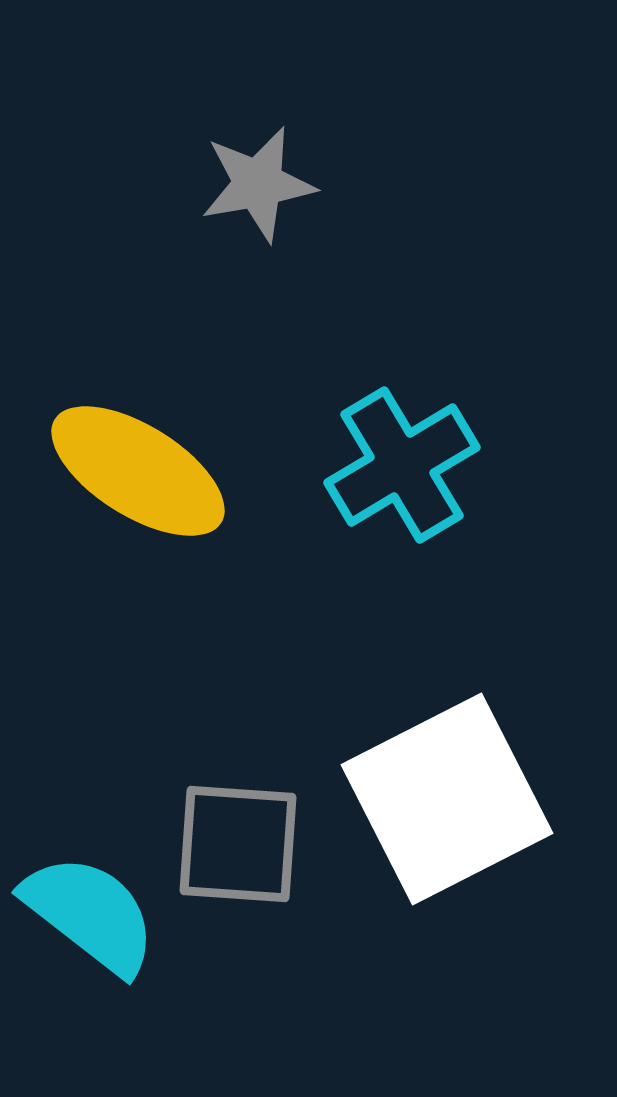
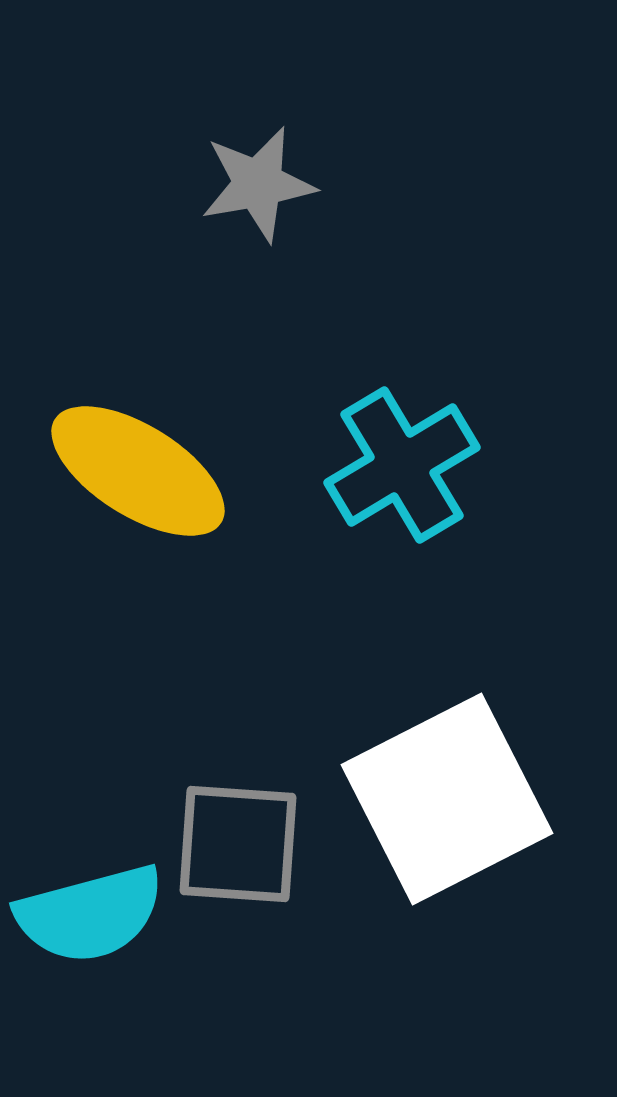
cyan semicircle: rotated 127 degrees clockwise
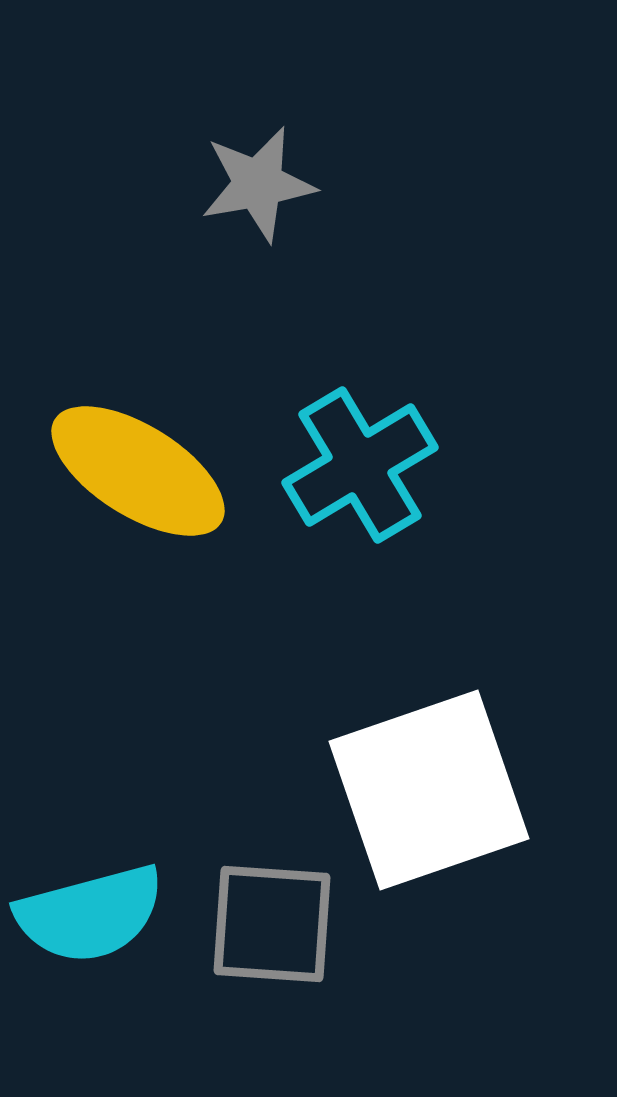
cyan cross: moved 42 px left
white square: moved 18 px left, 9 px up; rotated 8 degrees clockwise
gray square: moved 34 px right, 80 px down
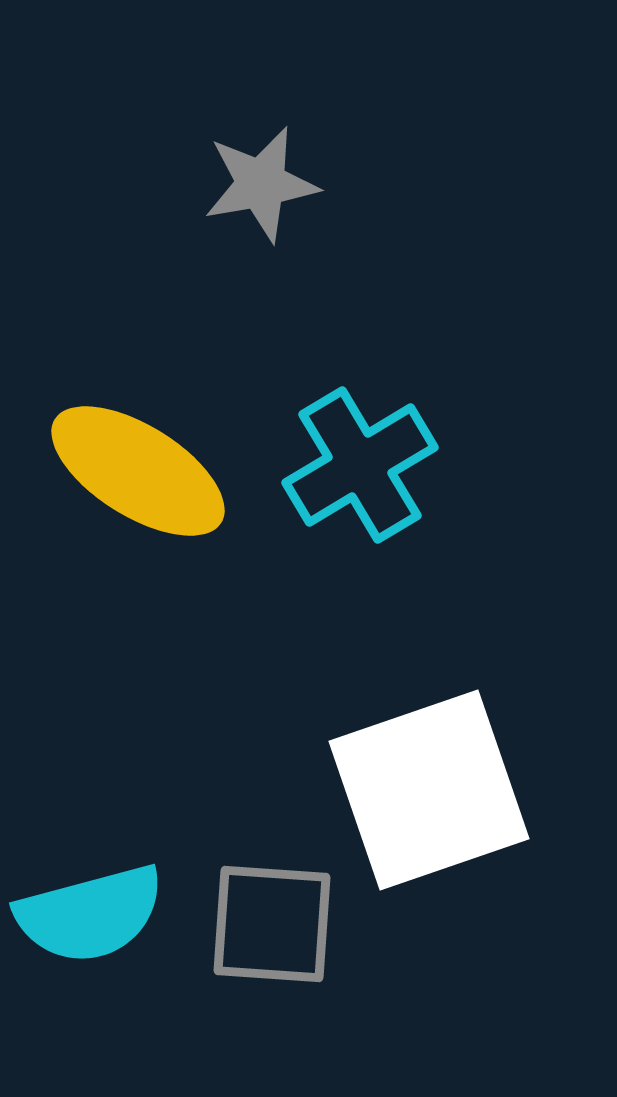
gray star: moved 3 px right
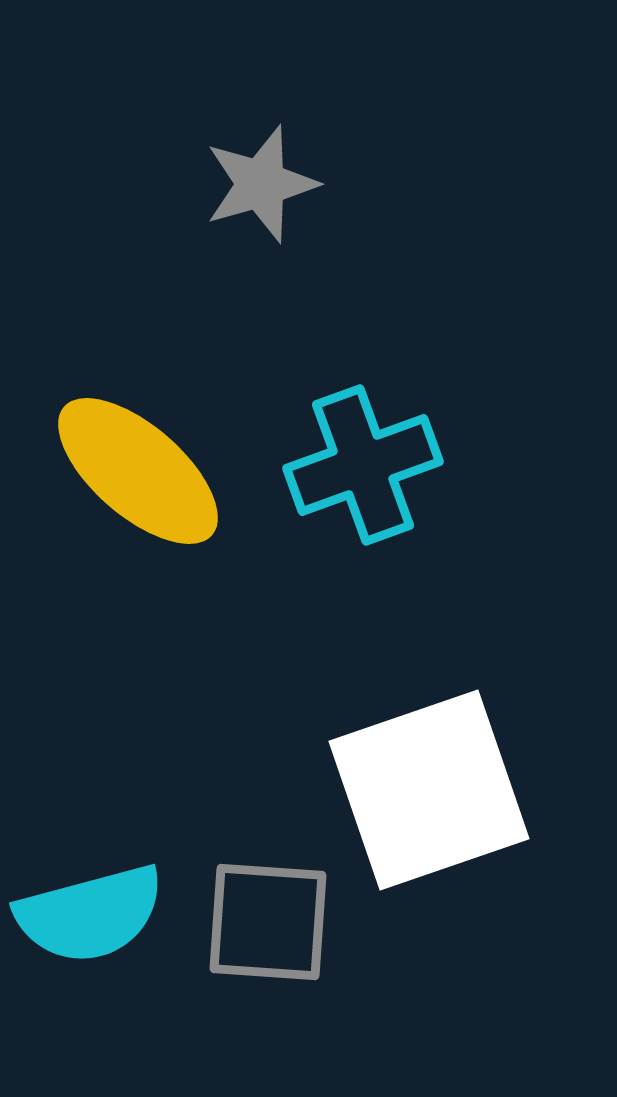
gray star: rotated 6 degrees counterclockwise
cyan cross: moved 3 px right; rotated 11 degrees clockwise
yellow ellipse: rotated 9 degrees clockwise
gray square: moved 4 px left, 2 px up
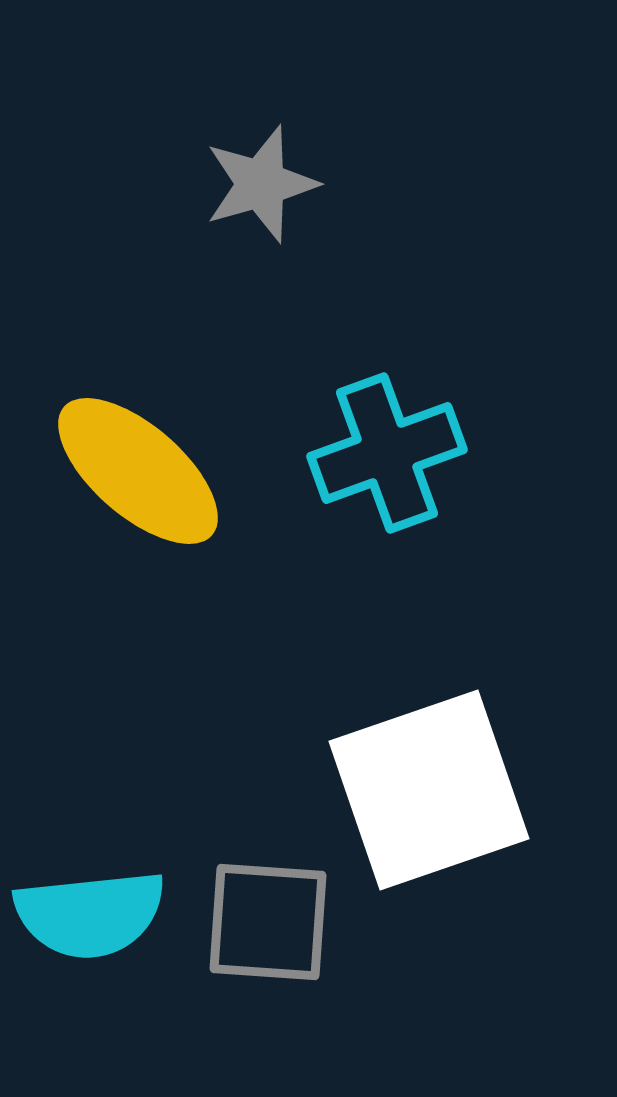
cyan cross: moved 24 px right, 12 px up
cyan semicircle: rotated 9 degrees clockwise
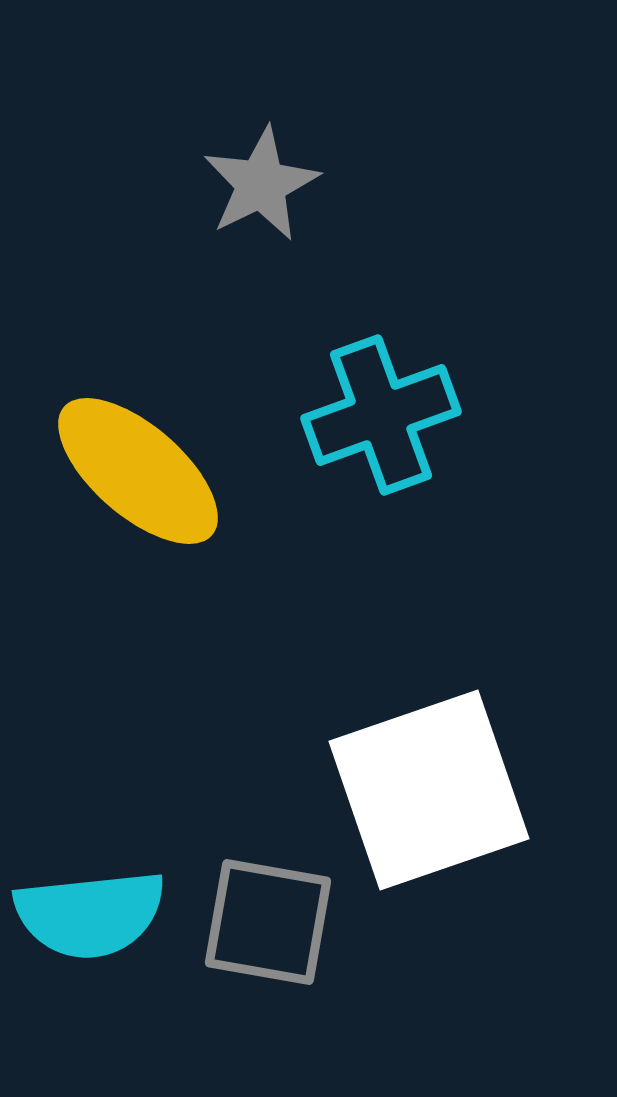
gray star: rotated 10 degrees counterclockwise
cyan cross: moved 6 px left, 38 px up
gray square: rotated 6 degrees clockwise
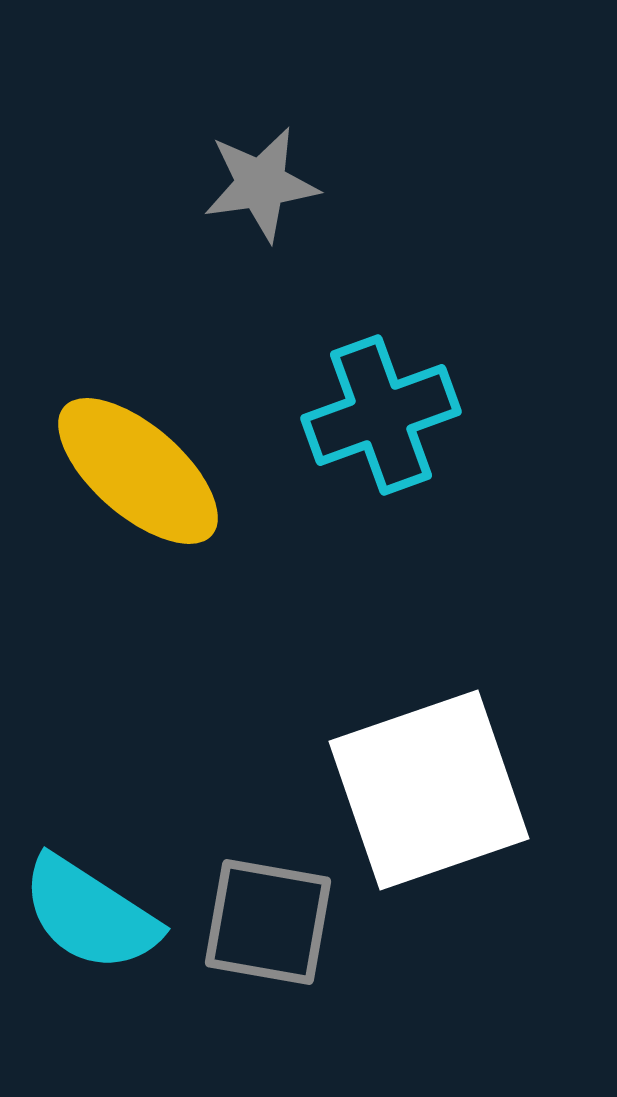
gray star: rotated 18 degrees clockwise
cyan semicircle: rotated 39 degrees clockwise
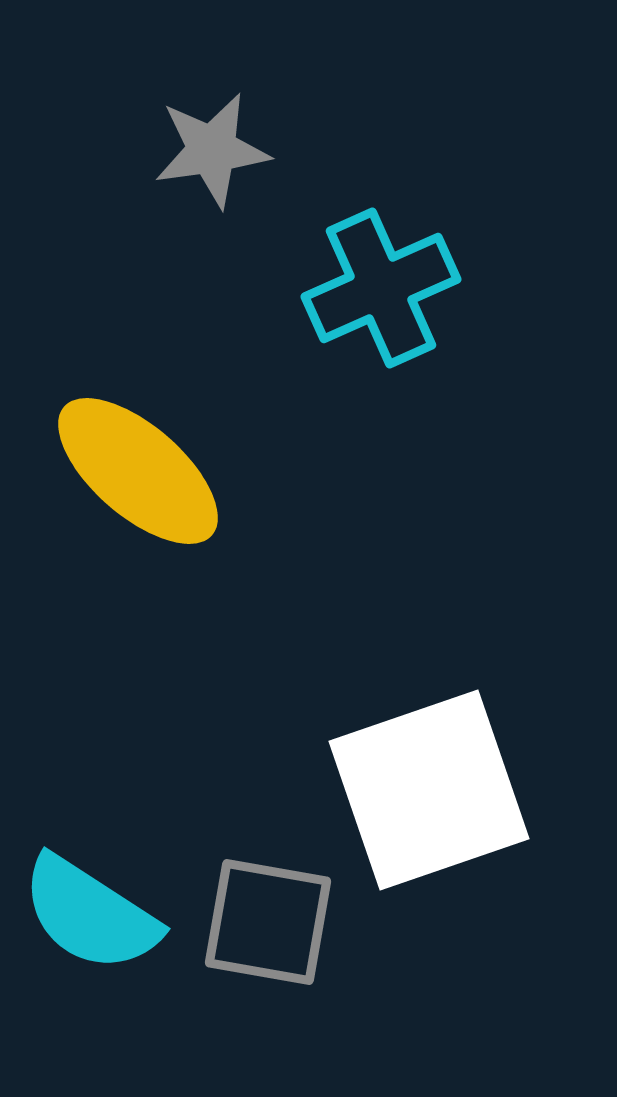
gray star: moved 49 px left, 34 px up
cyan cross: moved 127 px up; rotated 4 degrees counterclockwise
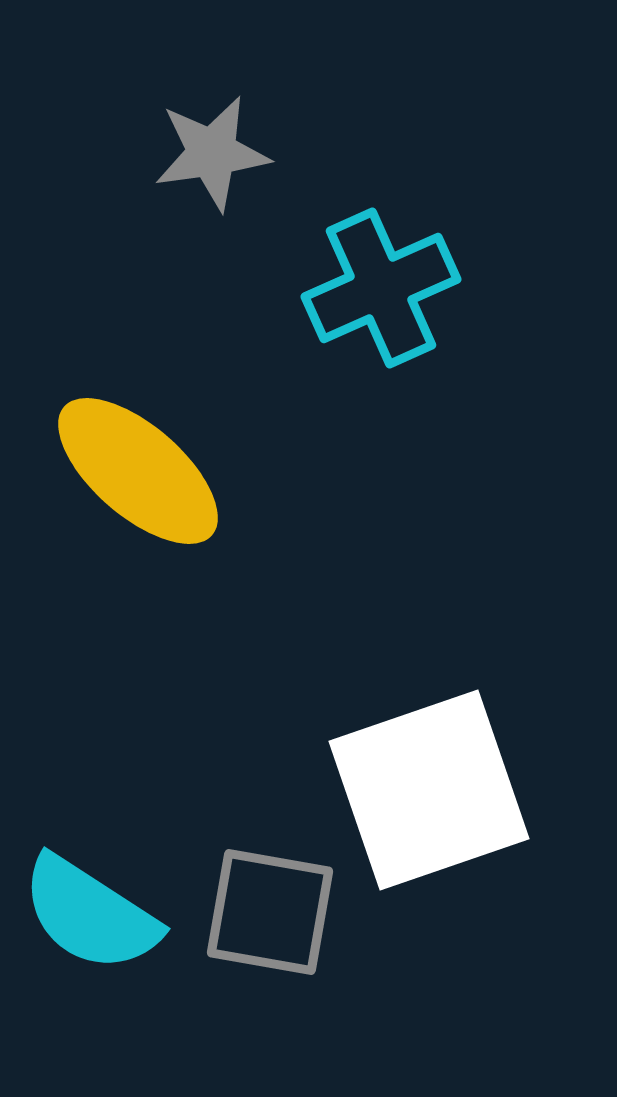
gray star: moved 3 px down
gray square: moved 2 px right, 10 px up
